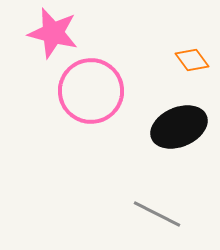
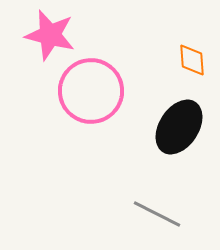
pink star: moved 3 px left, 2 px down
orange diamond: rotated 32 degrees clockwise
black ellipse: rotated 34 degrees counterclockwise
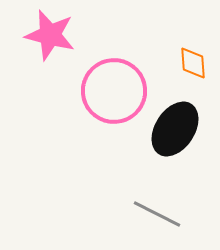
orange diamond: moved 1 px right, 3 px down
pink circle: moved 23 px right
black ellipse: moved 4 px left, 2 px down
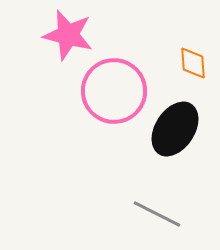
pink star: moved 18 px right
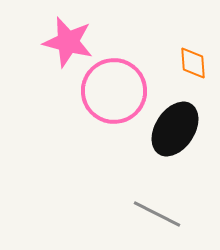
pink star: moved 7 px down
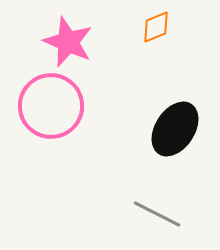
pink star: rotated 9 degrees clockwise
orange diamond: moved 37 px left, 36 px up; rotated 72 degrees clockwise
pink circle: moved 63 px left, 15 px down
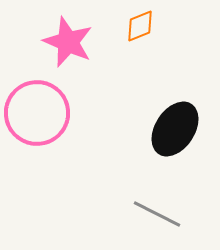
orange diamond: moved 16 px left, 1 px up
pink circle: moved 14 px left, 7 px down
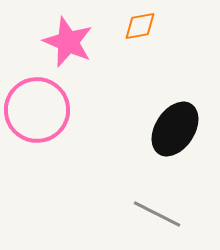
orange diamond: rotated 12 degrees clockwise
pink circle: moved 3 px up
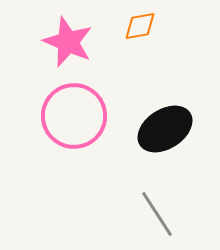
pink circle: moved 37 px right, 6 px down
black ellipse: moved 10 px left; rotated 24 degrees clockwise
gray line: rotated 30 degrees clockwise
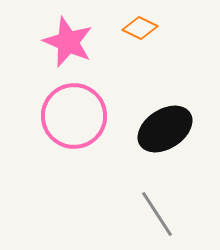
orange diamond: moved 2 px down; rotated 36 degrees clockwise
